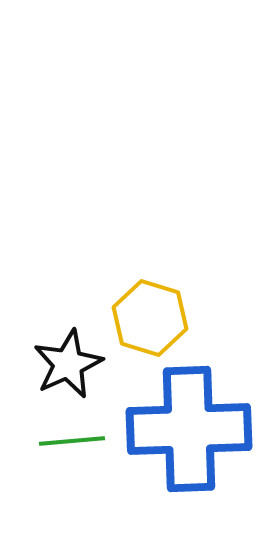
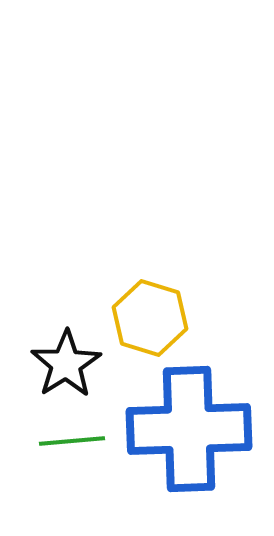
black star: moved 2 px left; rotated 8 degrees counterclockwise
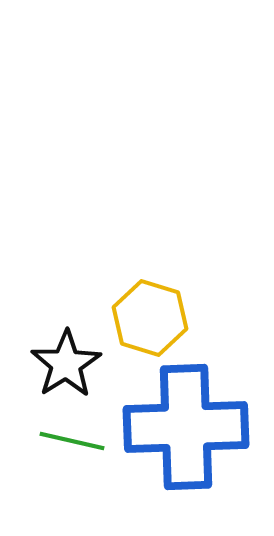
blue cross: moved 3 px left, 2 px up
green line: rotated 18 degrees clockwise
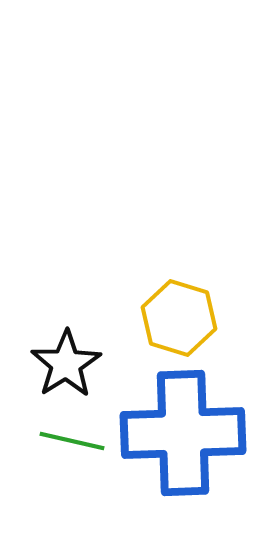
yellow hexagon: moved 29 px right
blue cross: moved 3 px left, 6 px down
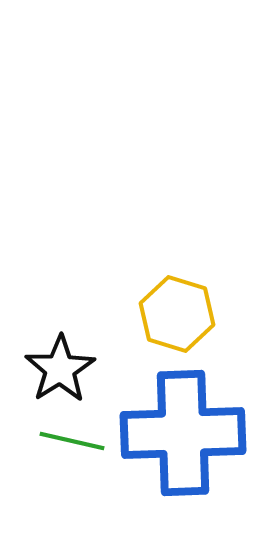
yellow hexagon: moved 2 px left, 4 px up
black star: moved 6 px left, 5 px down
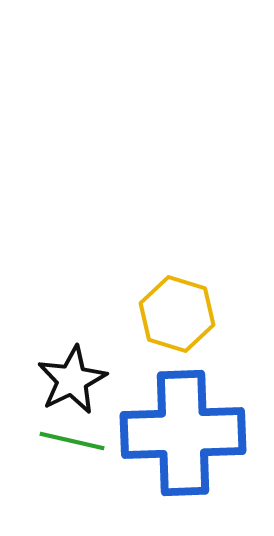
black star: moved 12 px right, 11 px down; rotated 6 degrees clockwise
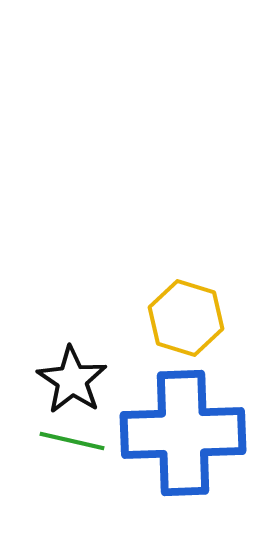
yellow hexagon: moved 9 px right, 4 px down
black star: rotated 12 degrees counterclockwise
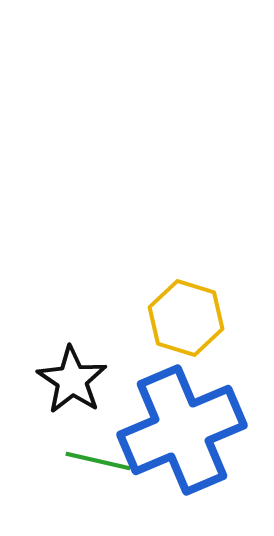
blue cross: moved 1 px left, 3 px up; rotated 21 degrees counterclockwise
green line: moved 26 px right, 20 px down
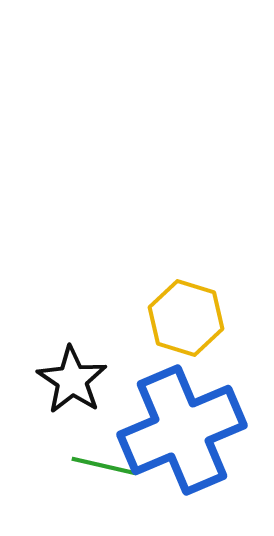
green line: moved 6 px right, 5 px down
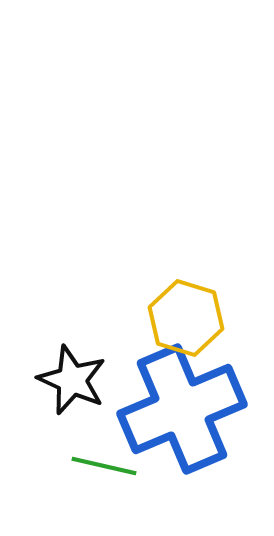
black star: rotated 10 degrees counterclockwise
blue cross: moved 21 px up
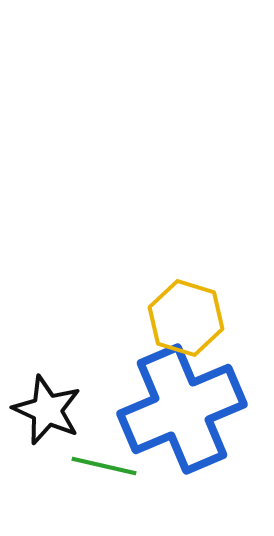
black star: moved 25 px left, 30 px down
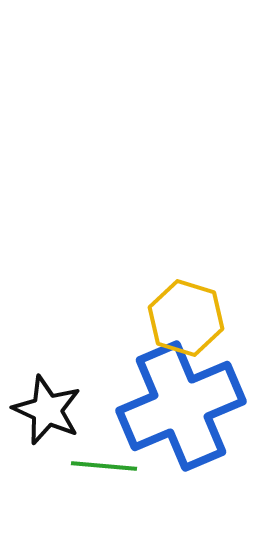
blue cross: moved 1 px left, 3 px up
green line: rotated 8 degrees counterclockwise
